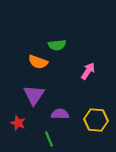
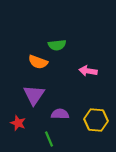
pink arrow: rotated 114 degrees counterclockwise
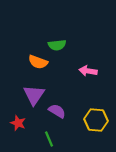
purple semicircle: moved 3 px left, 3 px up; rotated 30 degrees clockwise
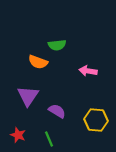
purple triangle: moved 6 px left, 1 px down
red star: moved 12 px down
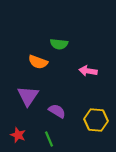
green semicircle: moved 2 px right, 1 px up; rotated 12 degrees clockwise
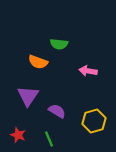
yellow hexagon: moved 2 px left, 1 px down; rotated 20 degrees counterclockwise
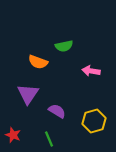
green semicircle: moved 5 px right, 2 px down; rotated 18 degrees counterclockwise
pink arrow: moved 3 px right
purple triangle: moved 2 px up
red star: moved 5 px left
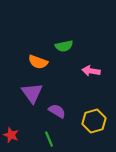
purple triangle: moved 4 px right, 1 px up; rotated 10 degrees counterclockwise
red star: moved 2 px left
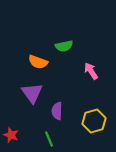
pink arrow: rotated 48 degrees clockwise
purple semicircle: rotated 120 degrees counterclockwise
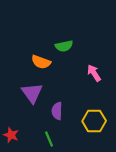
orange semicircle: moved 3 px right
pink arrow: moved 3 px right, 2 px down
yellow hexagon: rotated 15 degrees clockwise
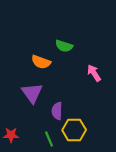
green semicircle: rotated 30 degrees clockwise
yellow hexagon: moved 20 px left, 9 px down
red star: rotated 21 degrees counterclockwise
